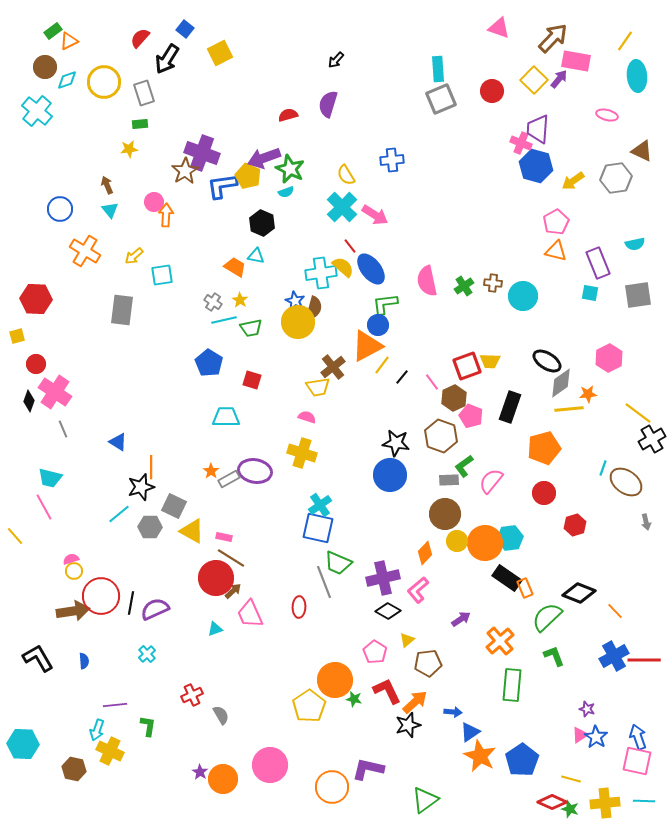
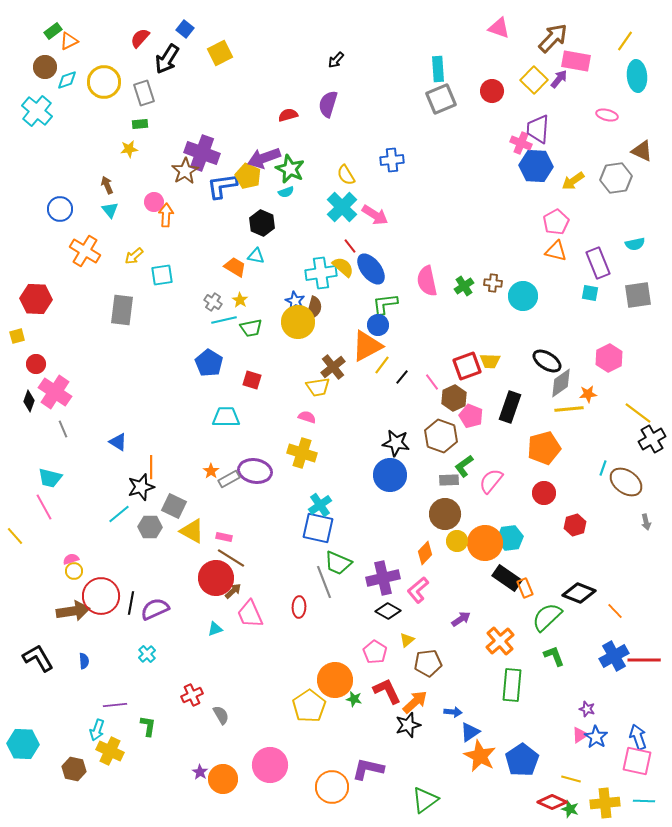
blue hexagon at (536, 166): rotated 12 degrees counterclockwise
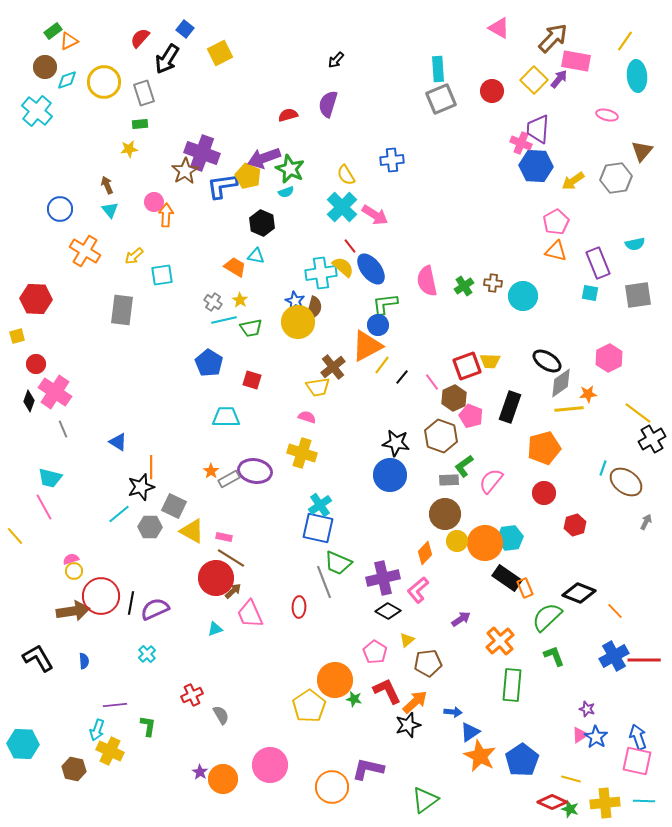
pink triangle at (499, 28): rotated 10 degrees clockwise
brown triangle at (642, 151): rotated 45 degrees clockwise
gray arrow at (646, 522): rotated 140 degrees counterclockwise
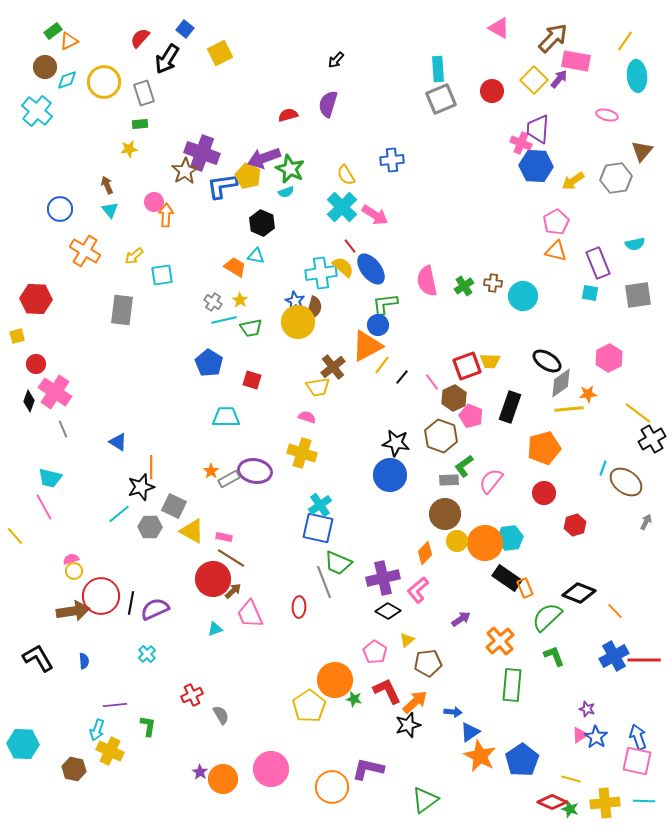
red circle at (216, 578): moved 3 px left, 1 px down
pink circle at (270, 765): moved 1 px right, 4 px down
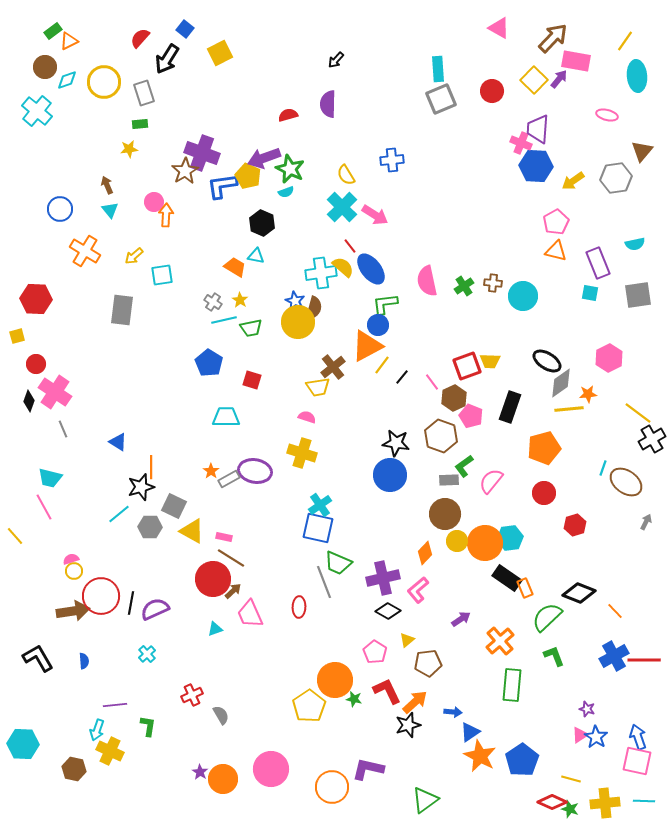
purple semicircle at (328, 104): rotated 16 degrees counterclockwise
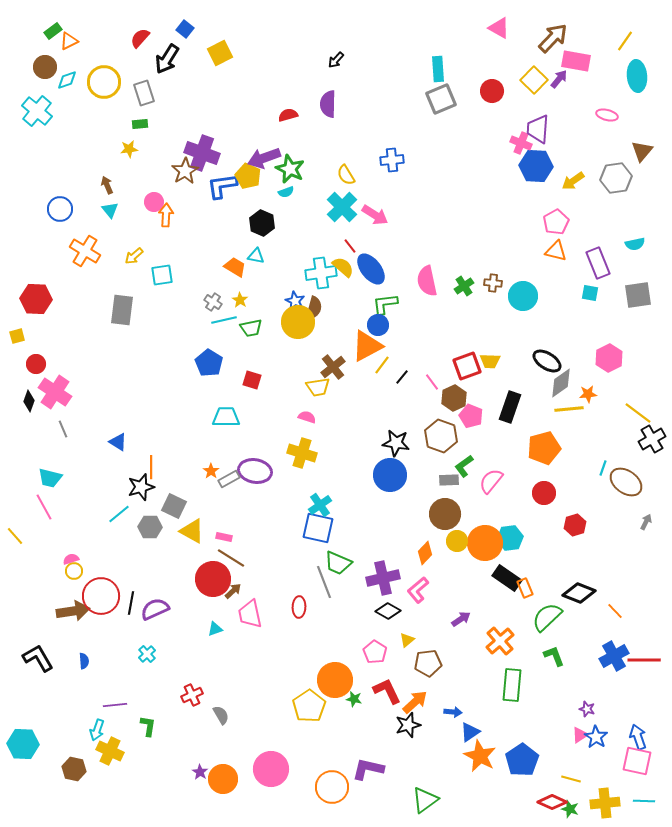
pink trapezoid at (250, 614): rotated 12 degrees clockwise
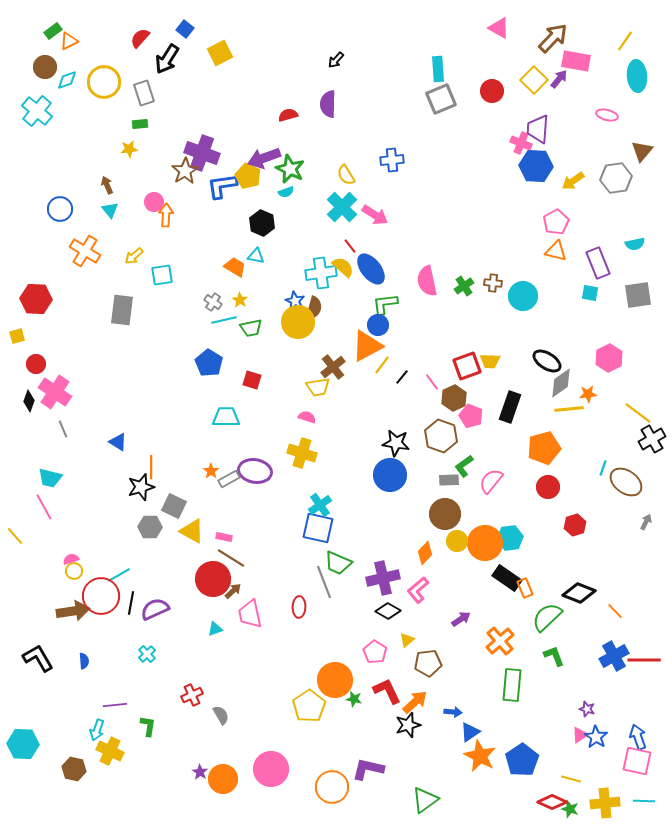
red circle at (544, 493): moved 4 px right, 6 px up
cyan line at (119, 514): moved 61 px down; rotated 10 degrees clockwise
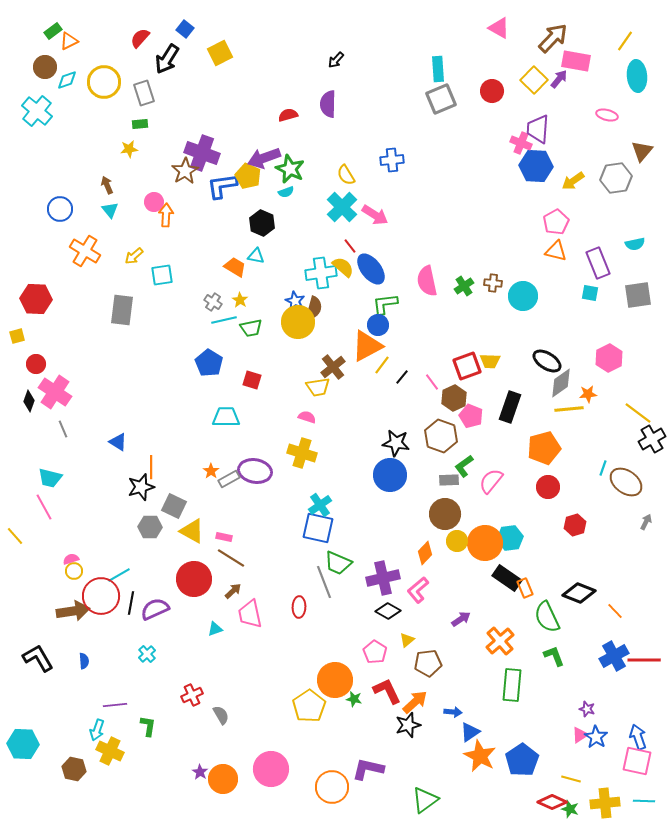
red circle at (213, 579): moved 19 px left
green semicircle at (547, 617): rotated 72 degrees counterclockwise
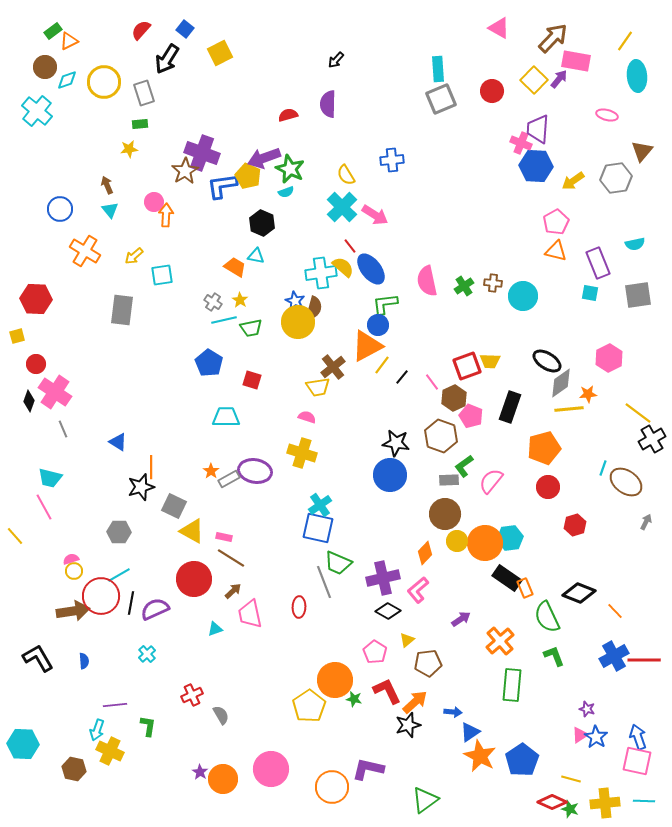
red semicircle at (140, 38): moved 1 px right, 8 px up
gray hexagon at (150, 527): moved 31 px left, 5 px down
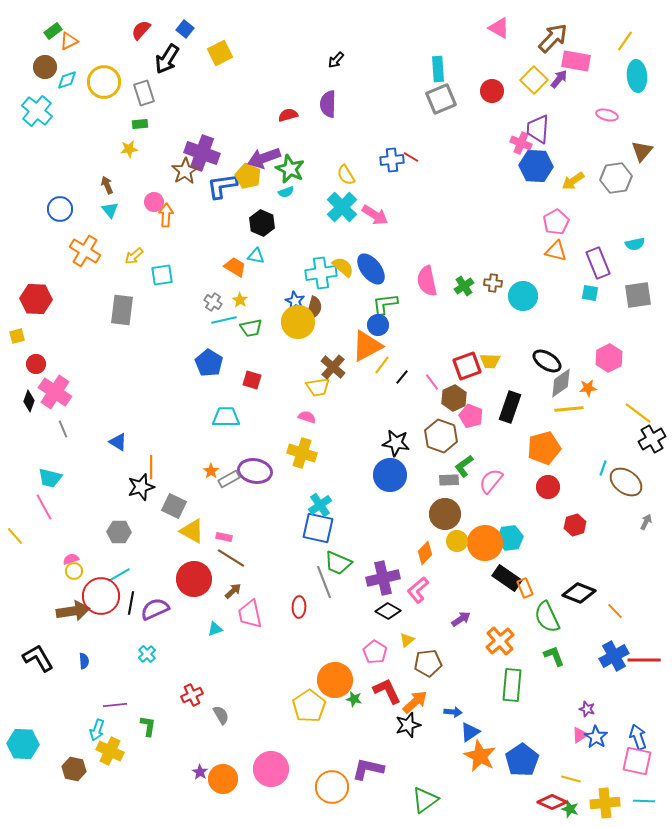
red line at (350, 246): moved 61 px right, 89 px up; rotated 21 degrees counterclockwise
brown cross at (333, 367): rotated 10 degrees counterclockwise
orange star at (588, 394): moved 6 px up
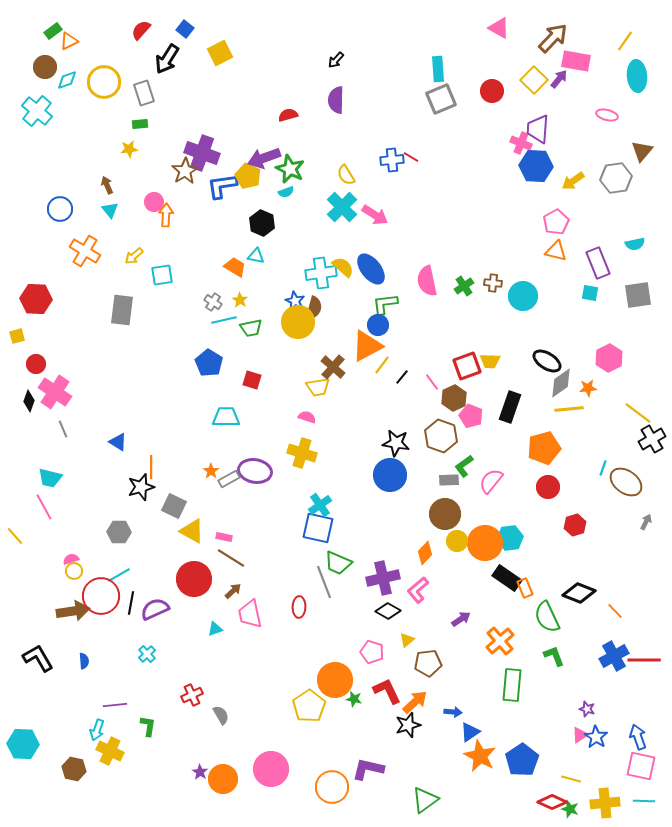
purple semicircle at (328, 104): moved 8 px right, 4 px up
pink pentagon at (375, 652): moved 3 px left; rotated 15 degrees counterclockwise
pink square at (637, 761): moved 4 px right, 5 px down
